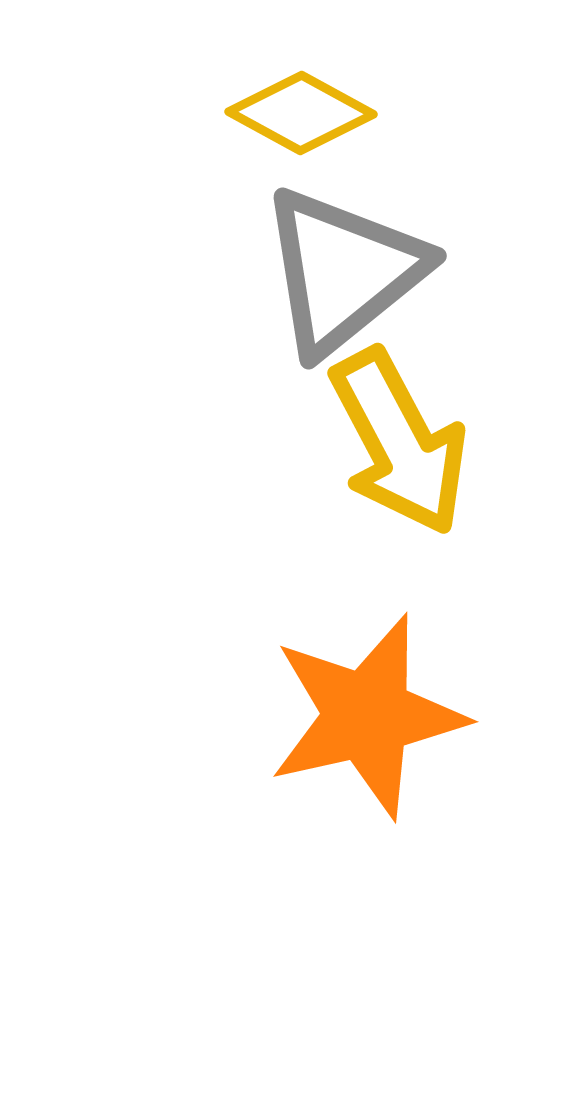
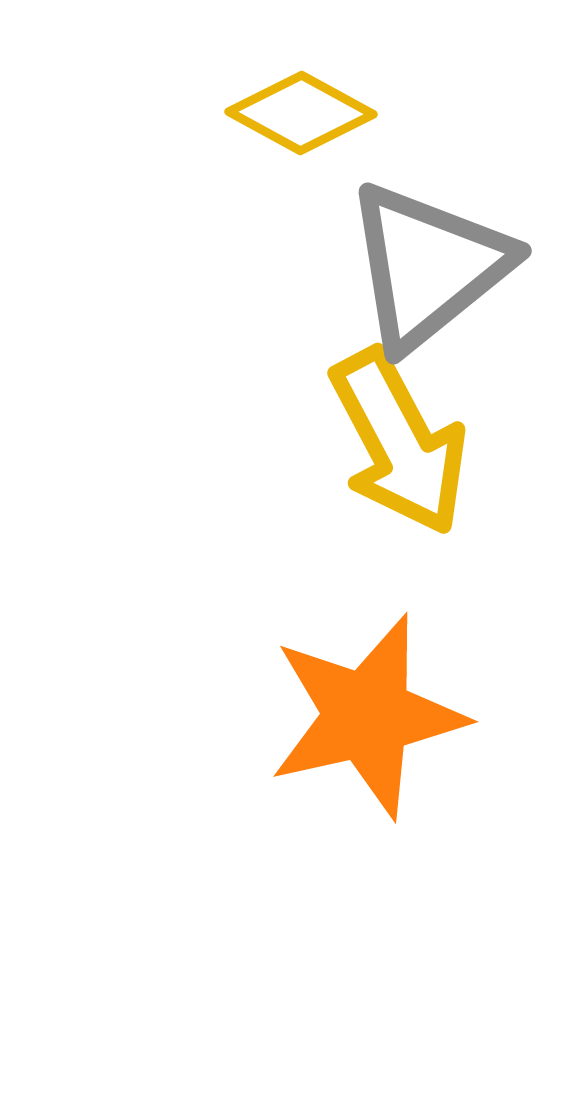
gray triangle: moved 85 px right, 5 px up
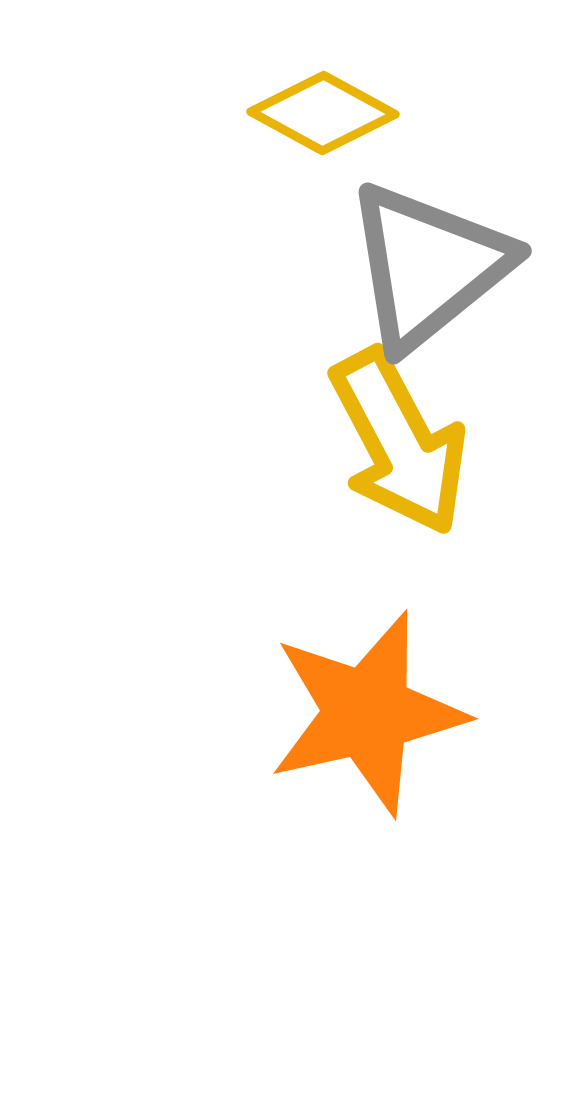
yellow diamond: moved 22 px right
orange star: moved 3 px up
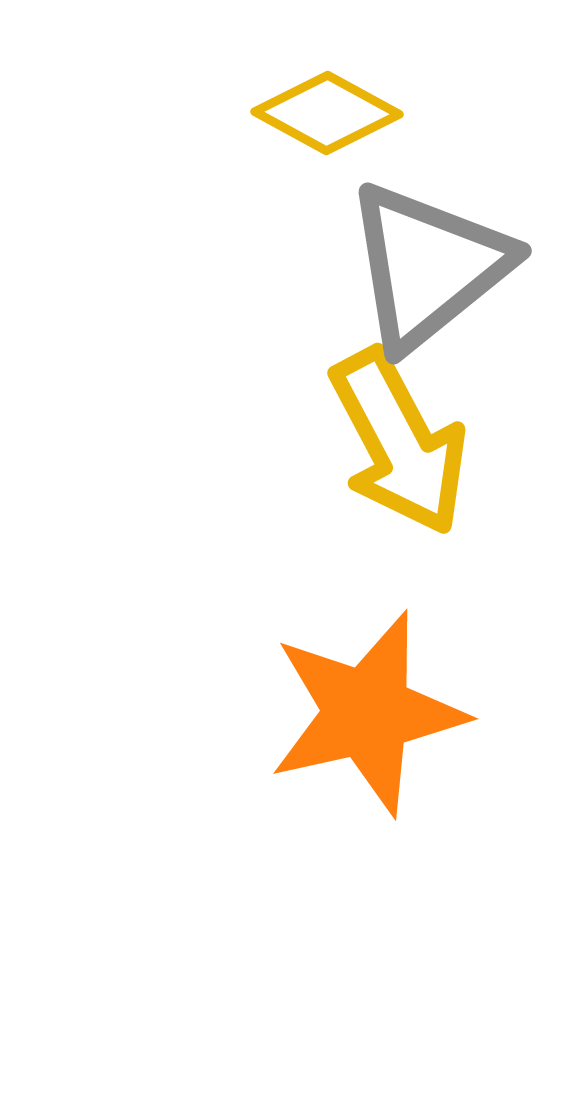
yellow diamond: moved 4 px right
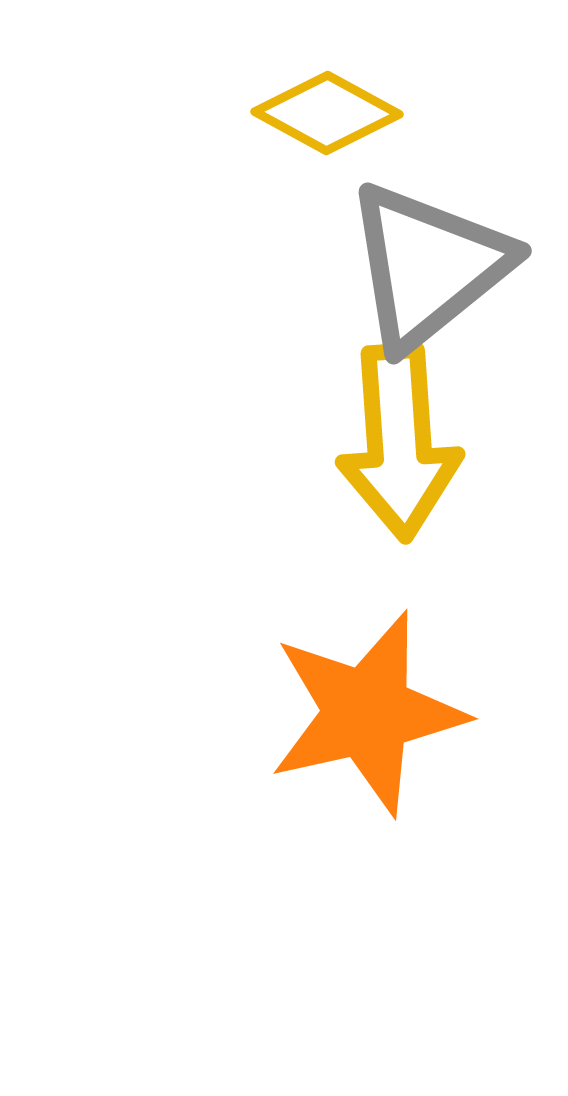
yellow arrow: rotated 24 degrees clockwise
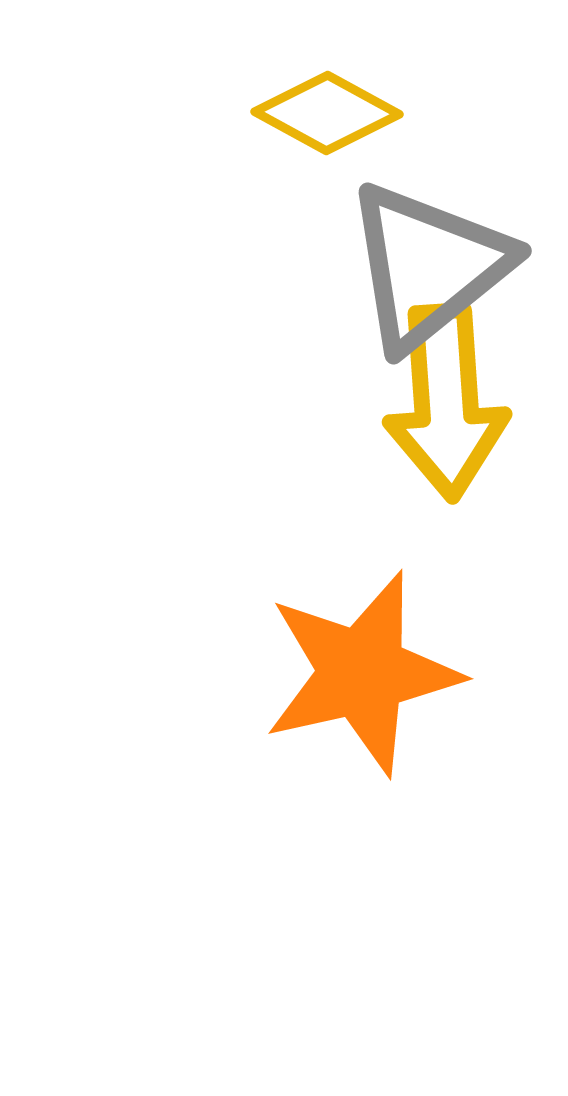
yellow arrow: moved 47 px right, 40 px up
orange star: moved 5 px left, 40 px up
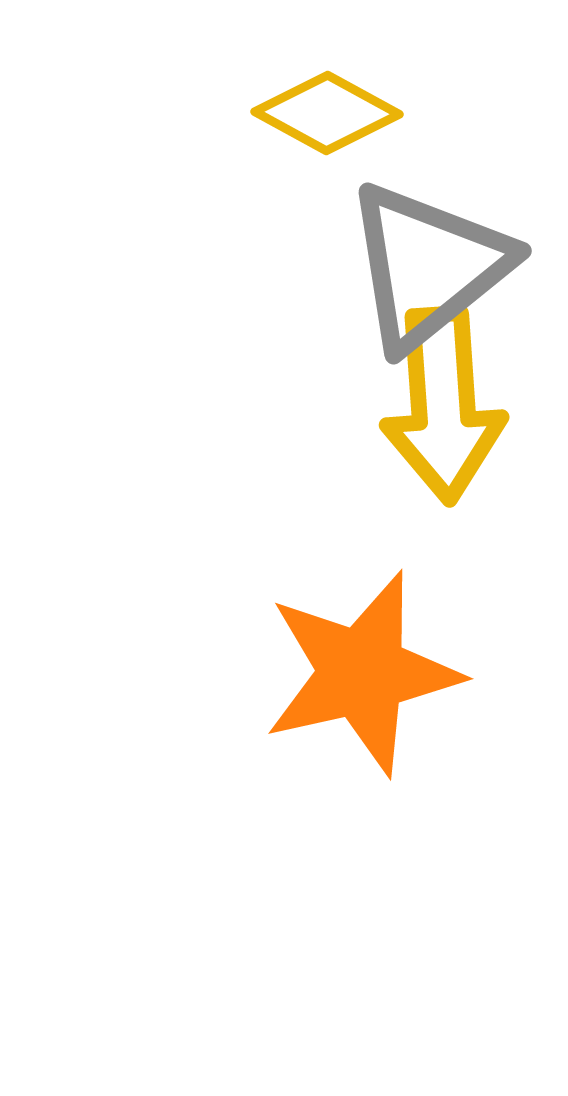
yellow arrow: moved 3 px left, 3 px down
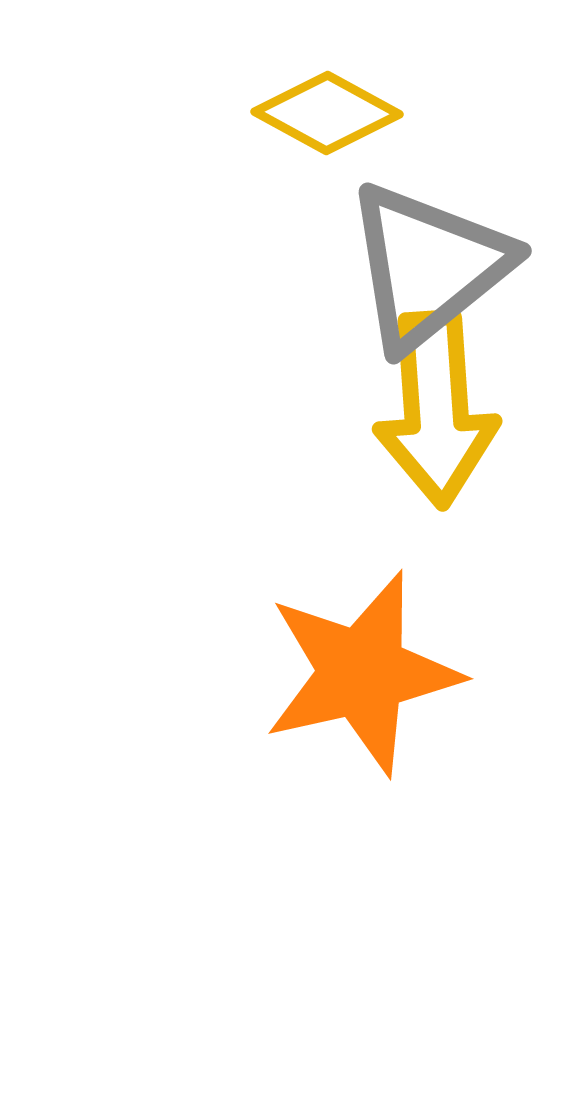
yellow arrow: moved 7 px left, 4 px down
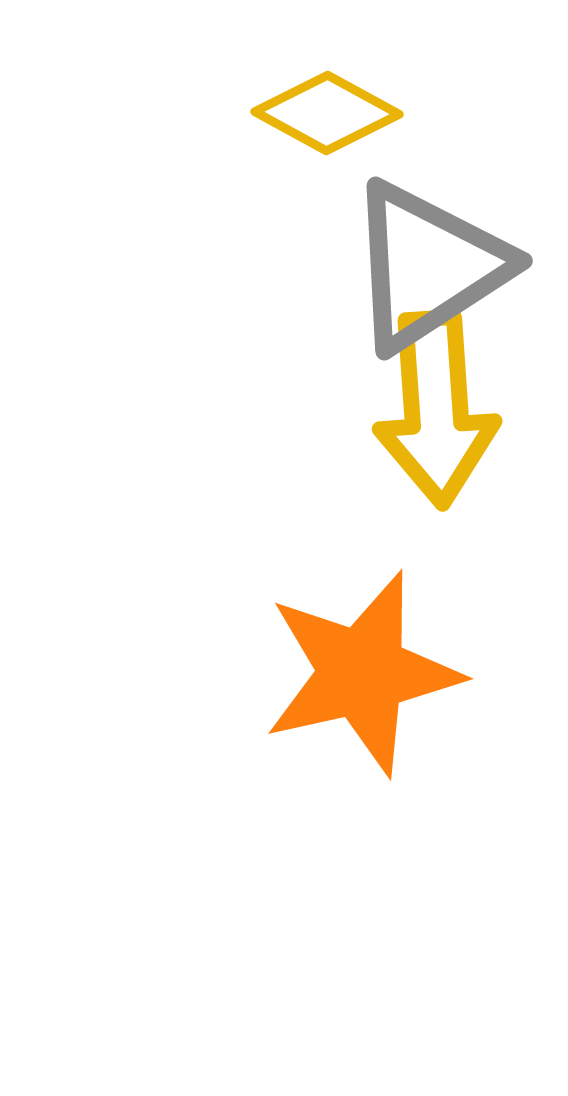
gray triangle: rotated 6 degrees clockwise
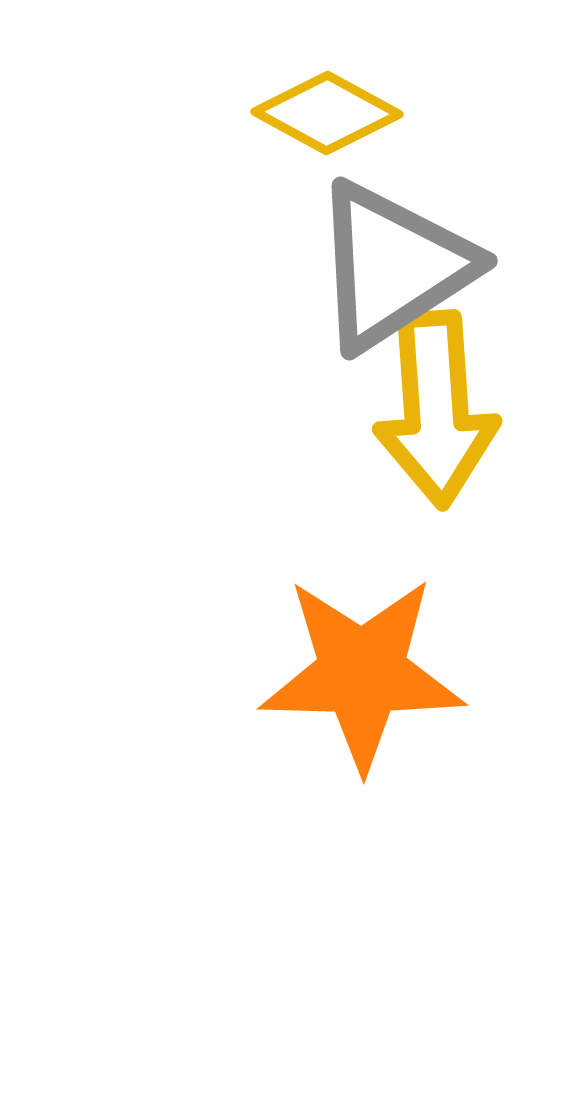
gray triangle: moved 35 px left
orange star: rotated 14 degrees clockwise
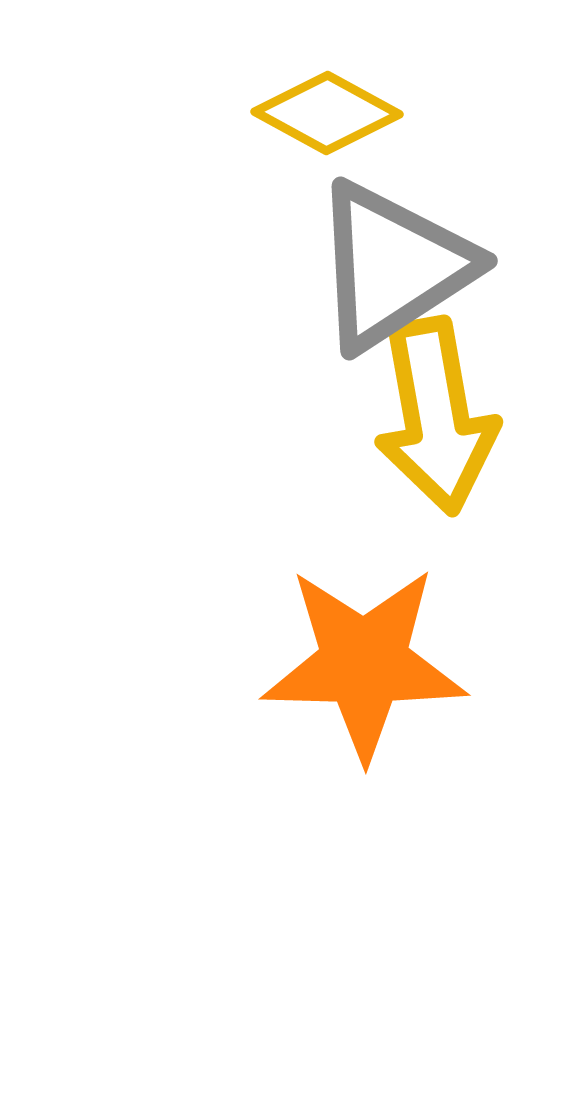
yellow arrow: moved 7 px down; rotated 6 degrees counterclockwise
orange star: moved 2 px right, 10 px up
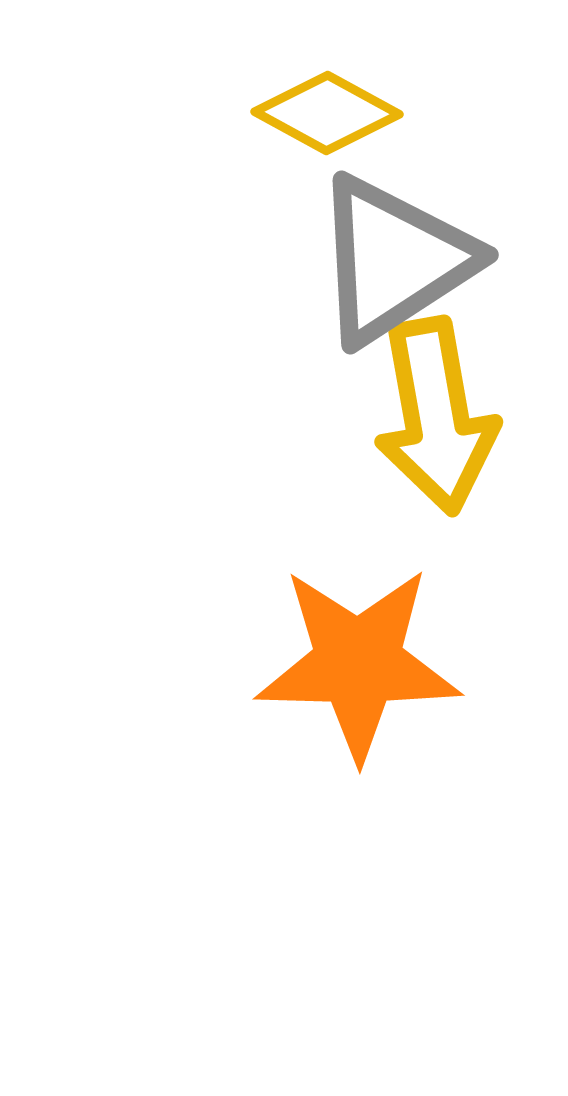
gray triangle: moved 1 px right, 6 px up
orange star: moved 6 px left
